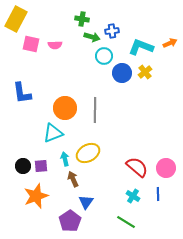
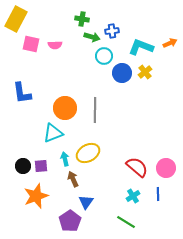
cyan cross: rotated 24 degrees clockwise
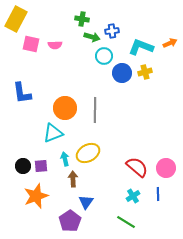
yellow cross: rotated 24 degrees clockwise
brown arrow: rotated 21 degrees clockwise
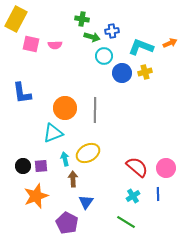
purple pentagon: moved 3 px left, 2 px down; rotated 10 degrees counterclockwise
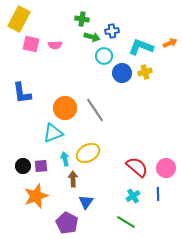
yellow rectangle: moved 3 px right
gray line: rotated 35 degrees counterclockwise
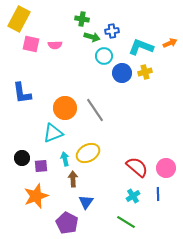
black circle: moved 1 px left, 8 px up
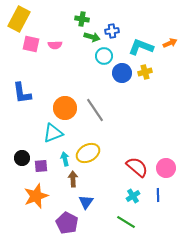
blue line: moved 1 px down
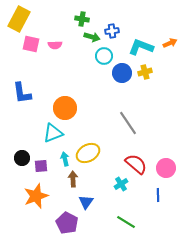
gray line: moved 33 px right, 13 px down
red semicircle: moved 1 px left, 3 px up
cyan cross: moved 12 px left, 12 px up
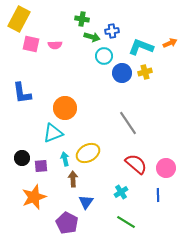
cyan cross: moved 8 px down
orange star: moved 2 px left, 1 px down
